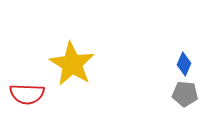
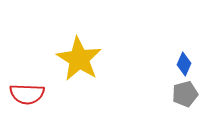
yellow star: moved 7 px right, 5 px up
gray pentagon: rotated 20 degrees counterclockwise
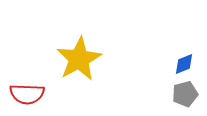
yellow star: rotated 12 degrees clockwise
blue diamond: rotated 45 degrees clockwise
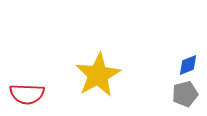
yellow star: moved 19 px right, 16 px down
blue diamond: moved 4 px right, 1 px down
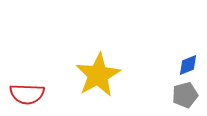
gray pentagon: moved 1 px down
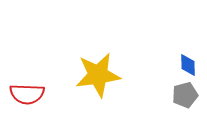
blue diamond: rotated 70 degrees counterclockwise
yellow star: rotated 21 degrees clockwise
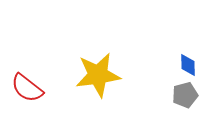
red semicircle: moved 6 px up; rotated 36 degrees clockwise
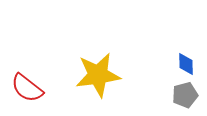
blue diamond: moved 2 px left, 1 px up
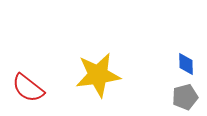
red semicircle: moved 1 px right
gray pentagon: moved 2 px down
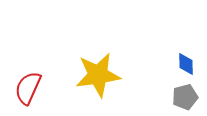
red semicircle: rotated 76 degrees clockwise
